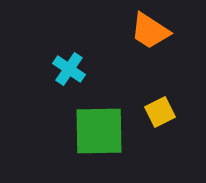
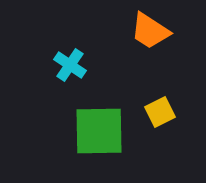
cyan cross: moved 1 px right, 4 px up
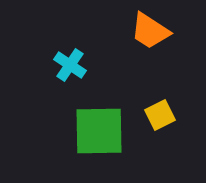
yellow square: moved 3 px down
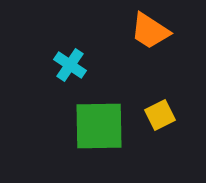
green square: moved 5 px up
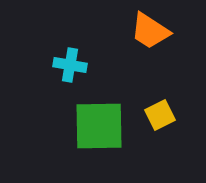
cyan cross: rotated 24 degrees counterclockwise
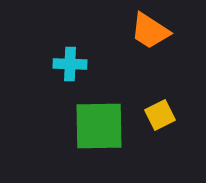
cyan cross: moved 1 px up; rotated 8 degrees counterclockwise
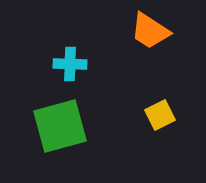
green square: moved 39 px left; rotated 14 degrees counterclockwise
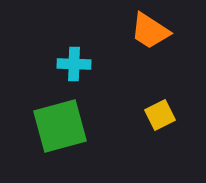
cyan cross: moved 4 px right
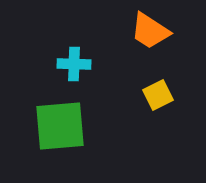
yellow square: moved 2 px left, 20 px up
green square: rotated 10 degrees clockwise
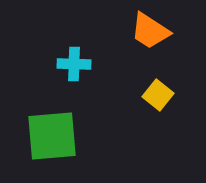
yellow square: rotated 24 degrees counterclockwise
green square: moved 8 px left, 10 px down
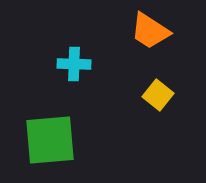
green square: moved 2 px left, 4 px down
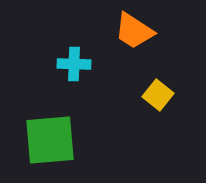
orange trapezoid: moved 16 px left
